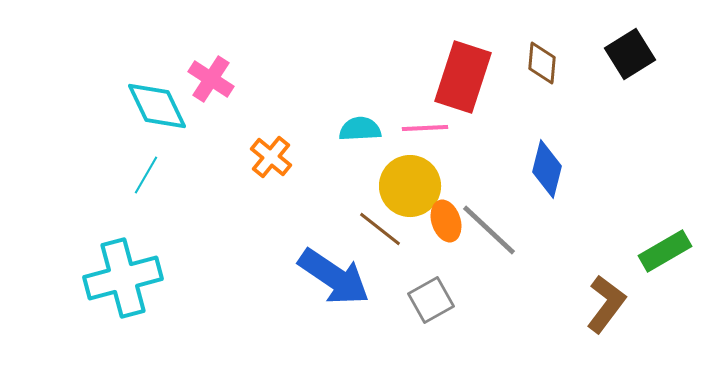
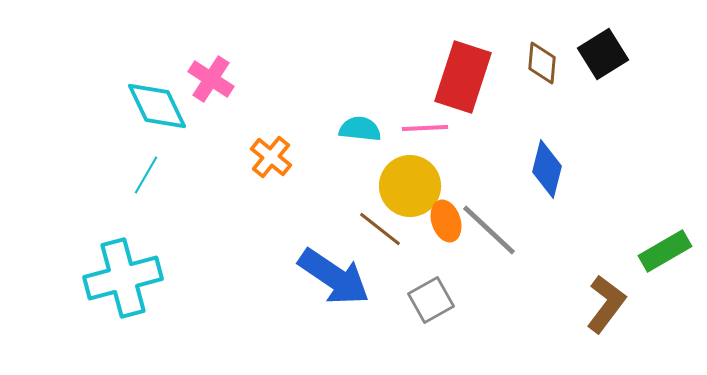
black square: moved 27 px left
cyan semicircle: rotated 9 degrees clockwise
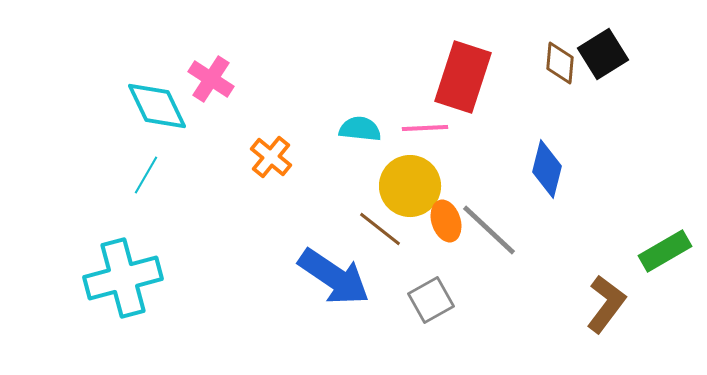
brown diamond: moved 18 px right
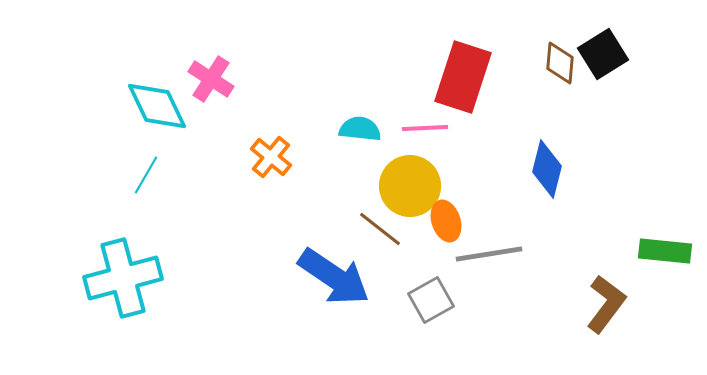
gray line: moved 24 px down; rotated 52 degrees counterclockwise
green rectangle: rotated 36 degrees clockwise
